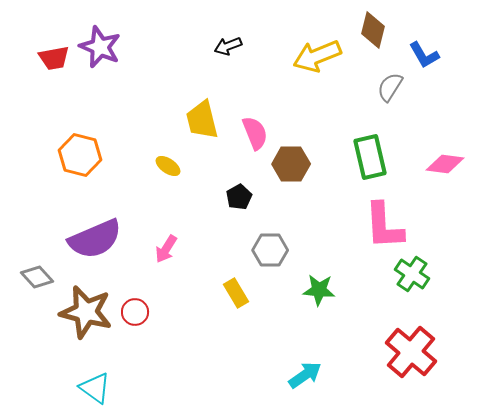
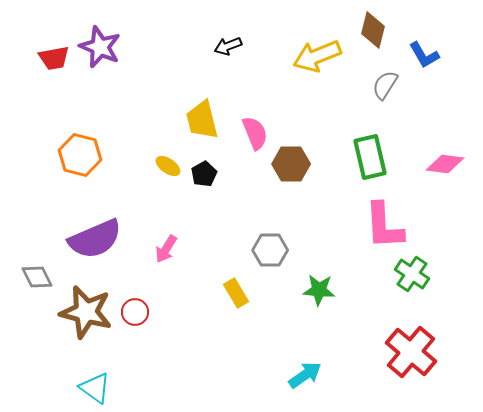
gray semicircle: moved 5 px left, 2 px up
black pentagon: moved 35 px left, 23 px up
gray diamond: rotated 16 degrees clockwise
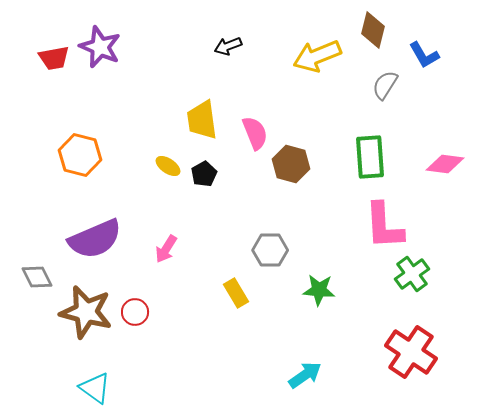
yellow trapezoid: rotated 6 degrees clockwise
green rectangle: rotated 9 degrees clockwise
brown hexagon: rotated 15 degrees clockwise
green cross: rotated 20 degrees clockwise
red cross: rotated 6 degrees counterclockwise
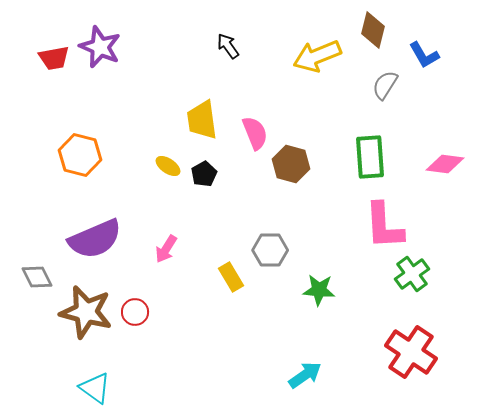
black arrow: rotated 76 degrees clockwise
yellow rectangle: moved 5 px left, 16 px up
